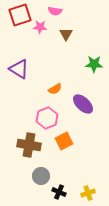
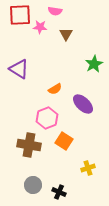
red square: rotated 15 degrees clockwise
green star: rotated 30 degrees counterclockwise
orange square: rotated 30 degrees counterclockwise
gray circle: moved 8 px left, 9 px down
yellow cross: moved 25 px up
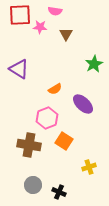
yellow cross: moved 1 px right, 1 px up
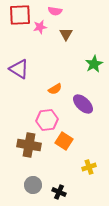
pink star: rotated 16 degrees counterclockwise
pink hexagon: moved 2 px down; rotated 15 degrees clockwise
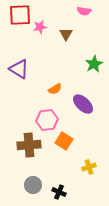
pink semicircle: moved 29 px right
brown cross: rotated 15 degrees counterclockwise
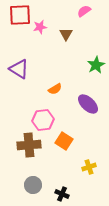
pink semicircle: rotated 136 degrees clockwise
green star: moved 2 px right, 1 px down
purple ellipse: moved 5 px right
pink hexagon: moved 4 px left
black cross: moved 3 px right, 2 px down
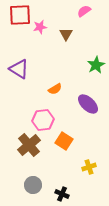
brown cross: rotated 35 degrees counterclockwise
